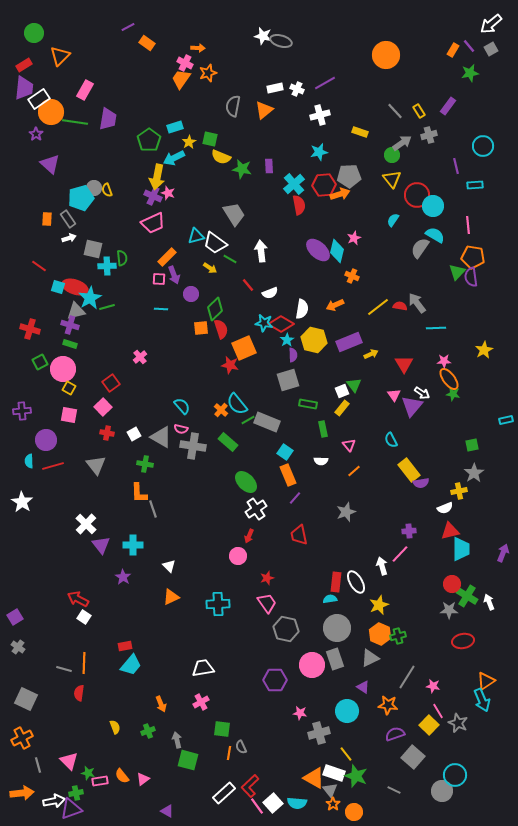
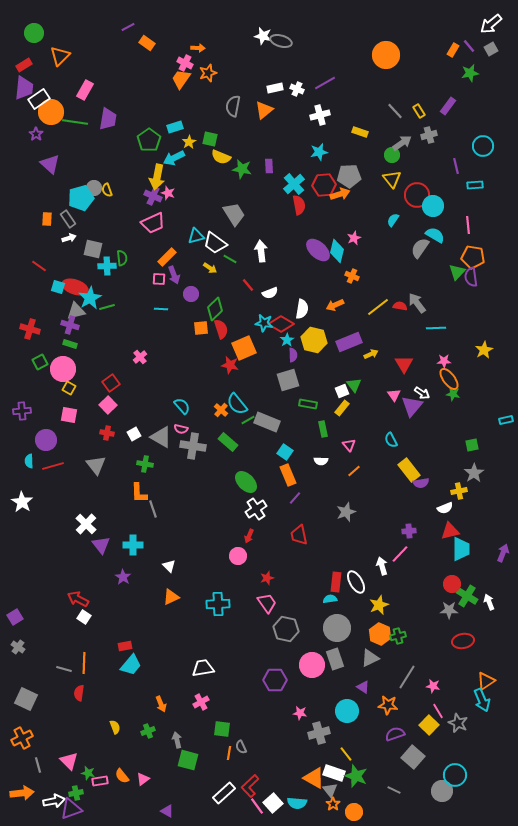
pink square at (103, 407): moved 5 px right, 2 px up
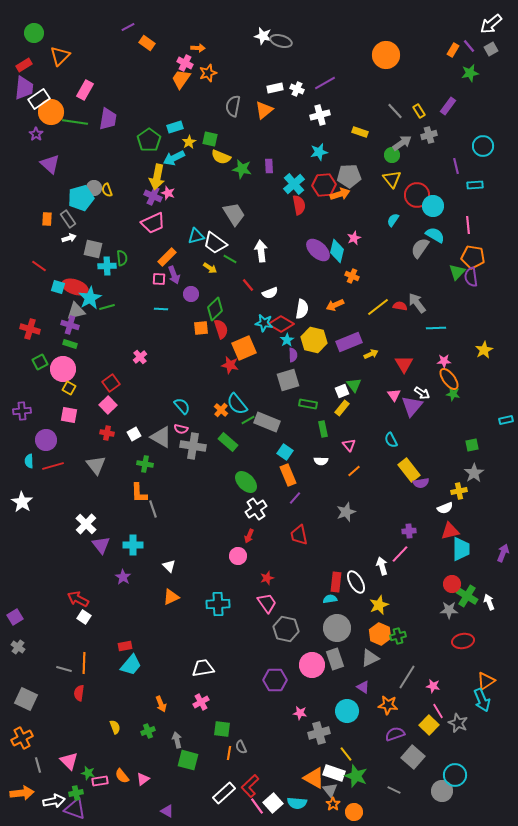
purple triangle at (71, 809): moved 4 px right; rotated 40 degrees clockwise
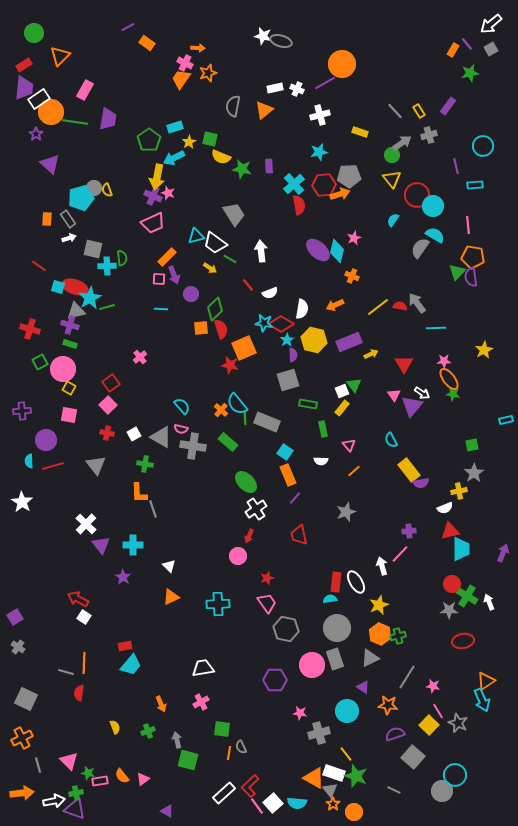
purple line at (469, 46): moved 2 px left, 2 px up
orange circle at (386, 55): moved 44 px left, 9 px down
green line at (248, 420): moved 3 px left, 2 px up; rotated 64 degrees counterclockwise
gray line at (64, 669): moved 2 px right, 3 px down
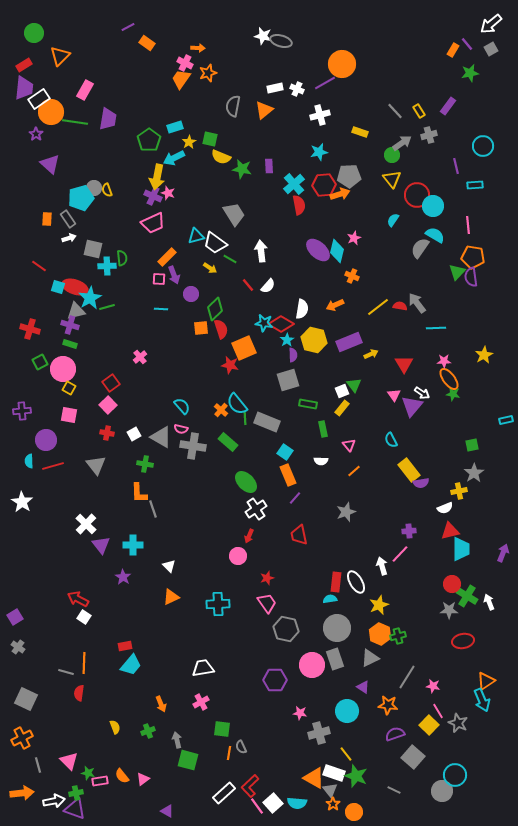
white semicircle at (270, 293): moved 2 px left, 7 px up; rotated 28 degrees counterclockwise
yellow star at (484, 350): moved 5 px down
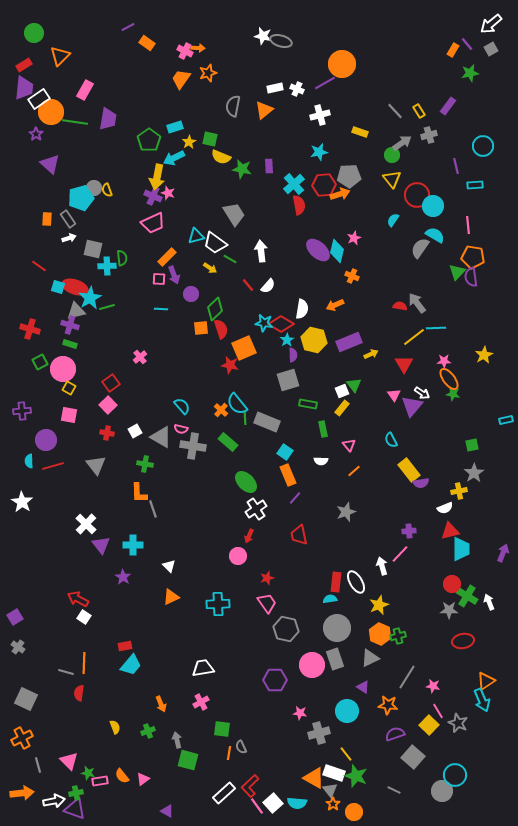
pink cross at (185, 63): moved 12 px up
yellow line at (378, 307): moved 36 px right, 30 px down
white square at (134, 434): moved 1 px right, 3 px up
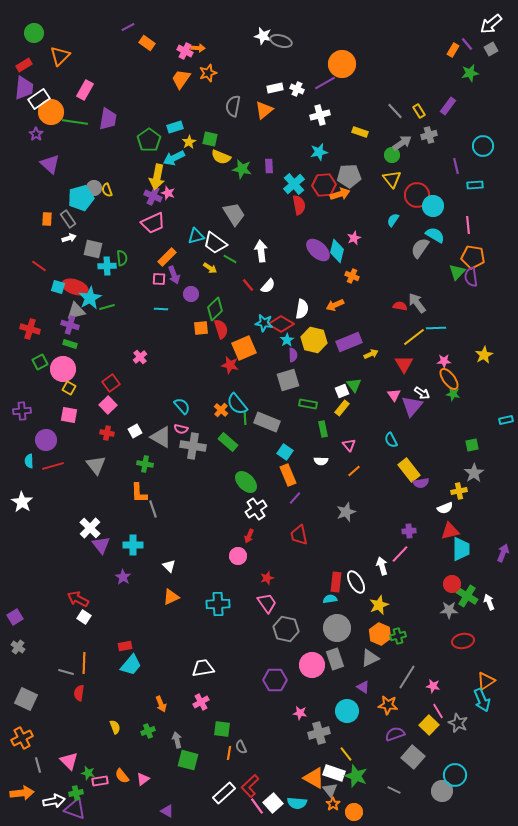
white cross at (86, 524): moved 4 px right, 4 px down
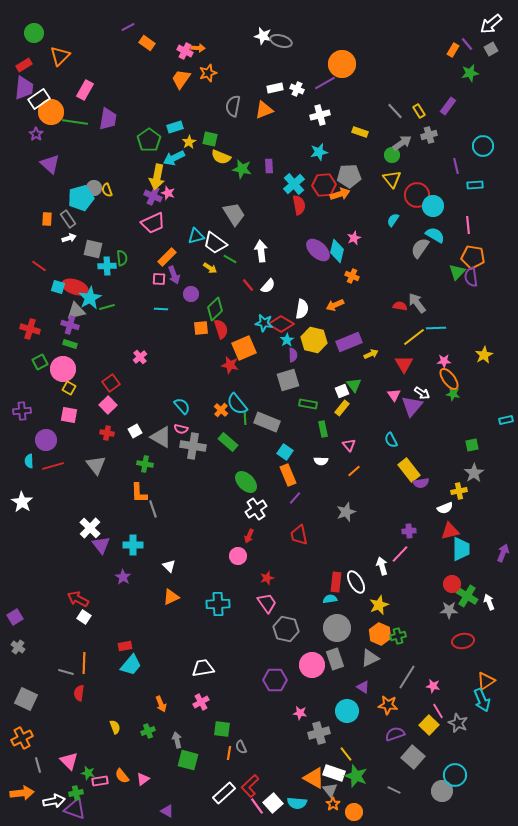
orange triangle at (264, 110): rotated 18 degrees clockwise
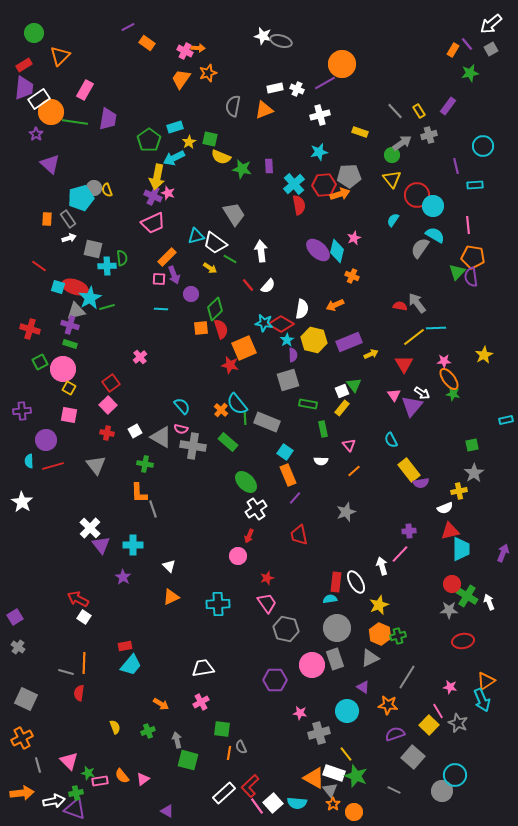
pink star at (433, 686): moved 17 px right, 1 px down
orange arrow at (161, 704): rotated 35 degrees counterclockwise
